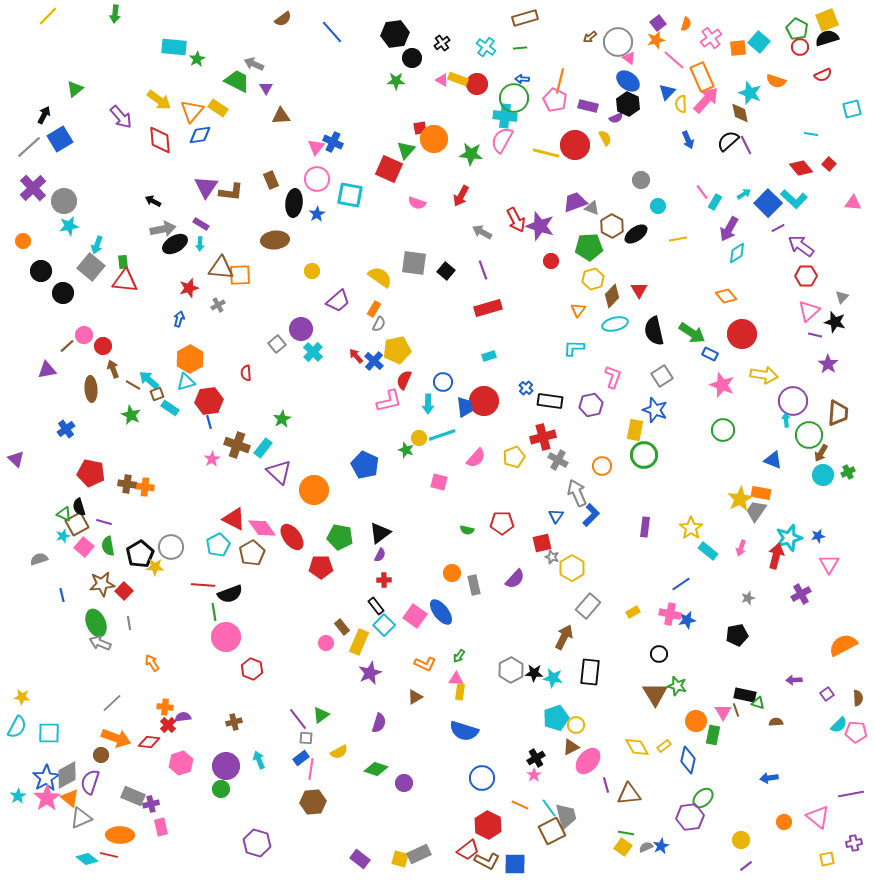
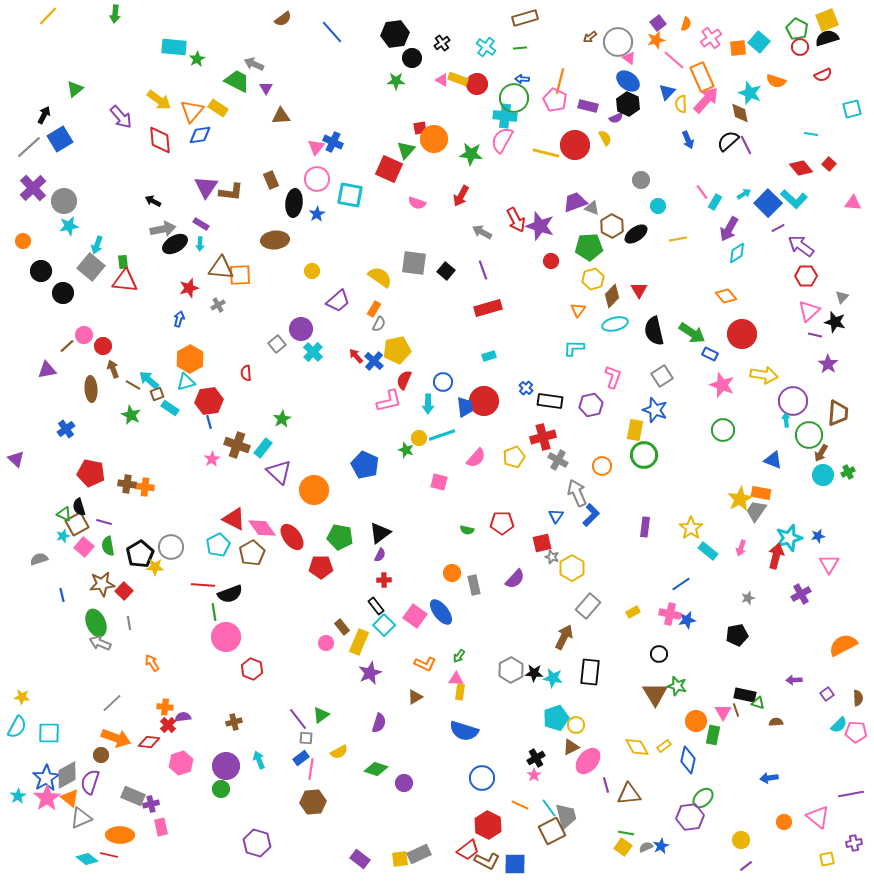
yellow square at (400, 859): rotated 24 degrees counterclockwise
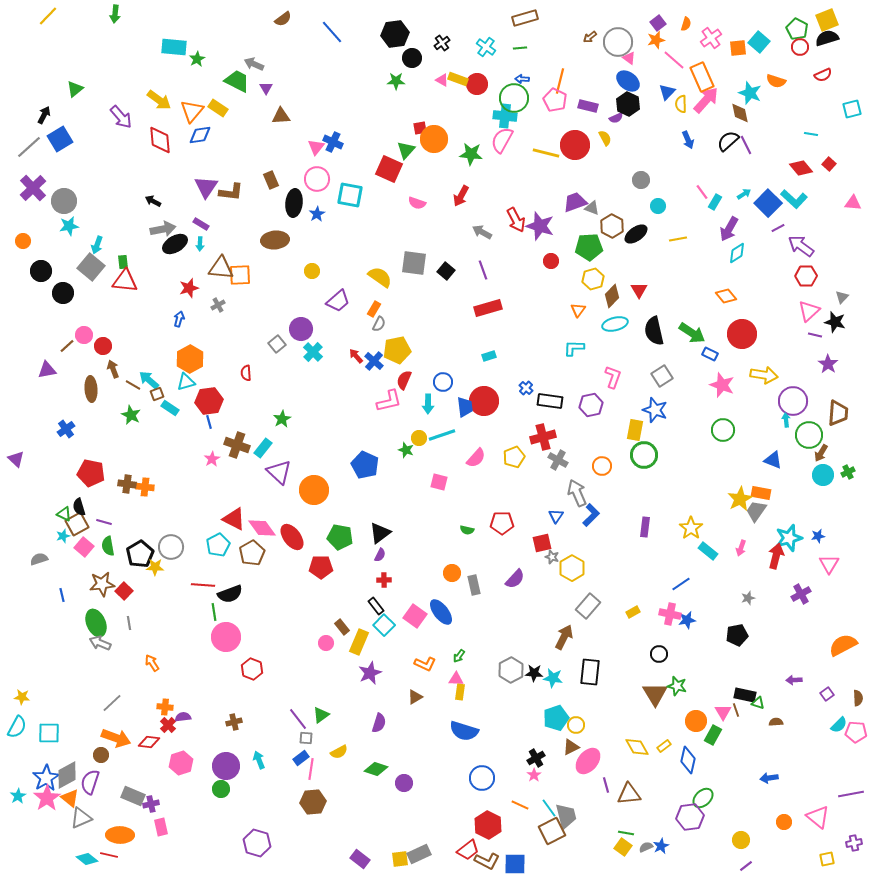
green rectangle at (713, 735): rotated 18 degrees clockwise
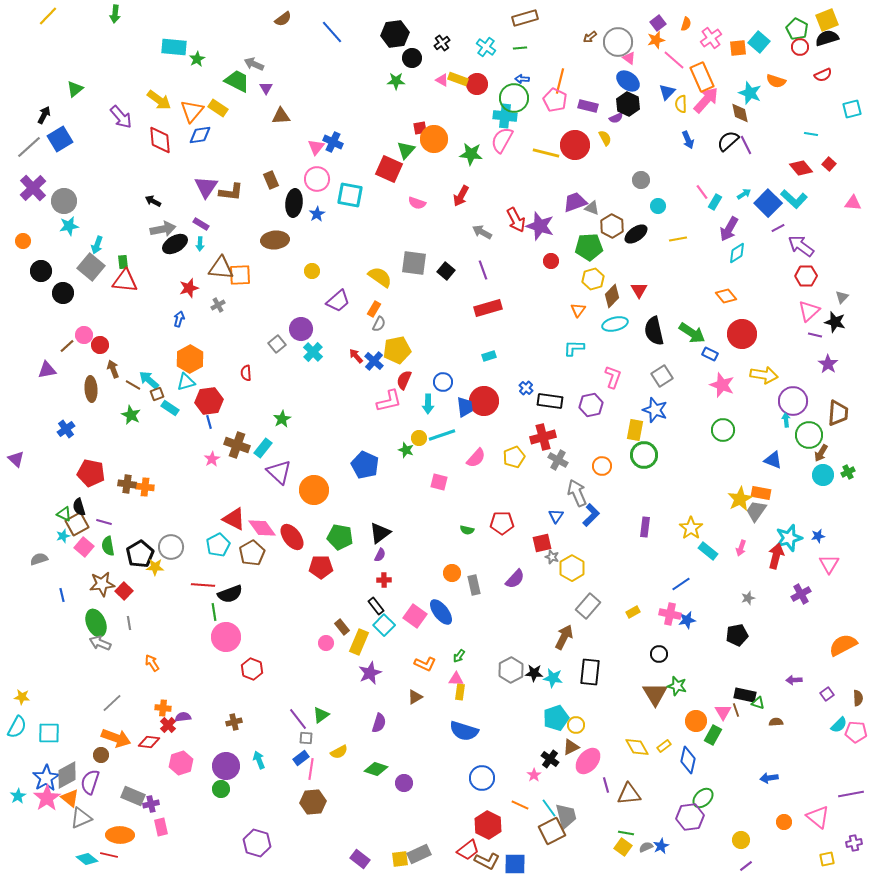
red circle at (103, 346): moved 3 px left, 1 px up
orange cross at (165, 707): moved 2 px left, 1 px down
black cross at (536, 758): moved 14 px right, 1 px down; rotated 24 degrees counterclockwise
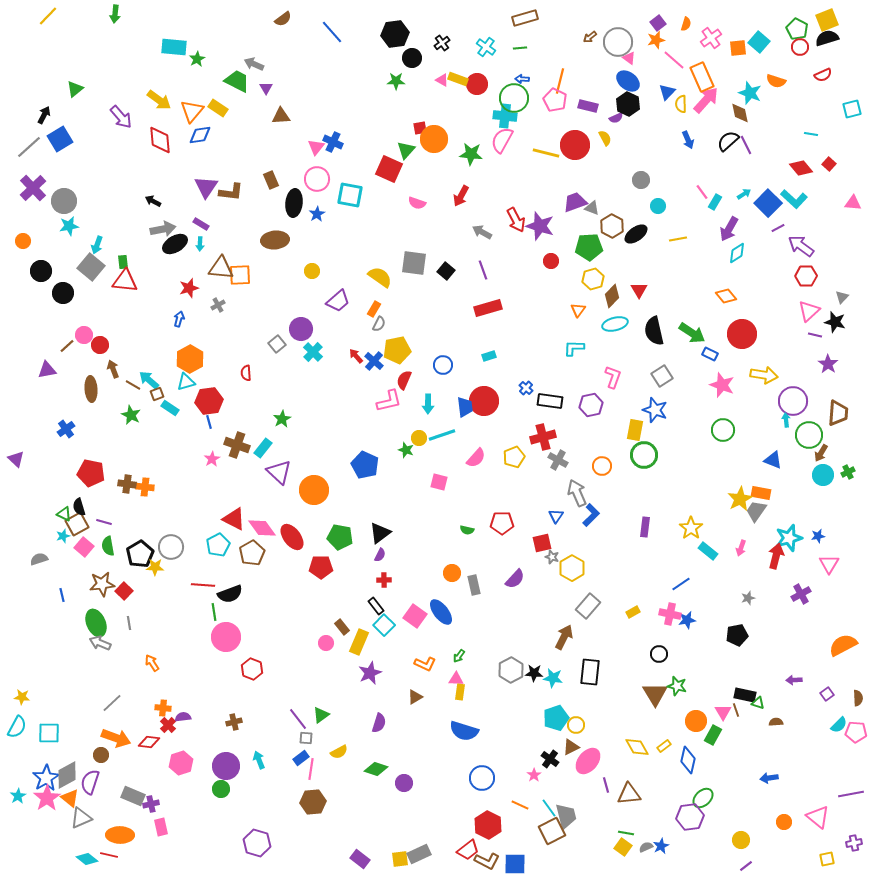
blue circle at (443, 382): moved 17 px up
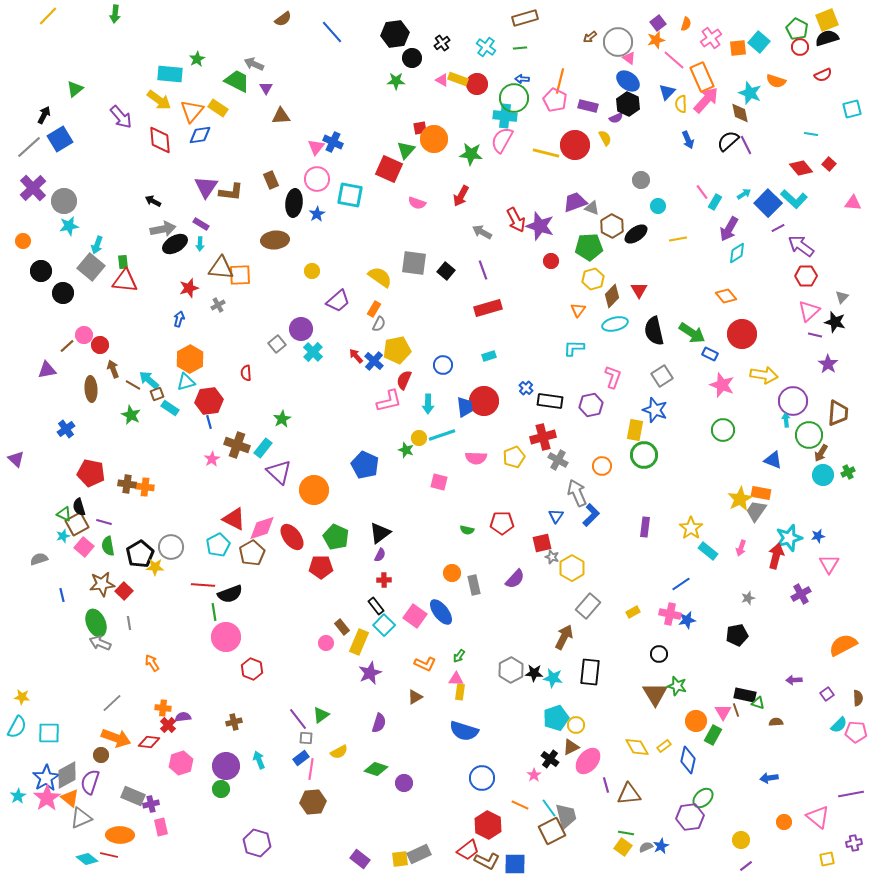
cyan rectangle at (174, 47): moved 4 px left, 27 px down
pink semicircle at (476, 458): rotated 50 degrees clockwise
pink diamond at (262, 528): rotated 72 degrees counterclockwise
green pentagon at (340, 537): moved 4 px left; rotated 15 degrees clockwise
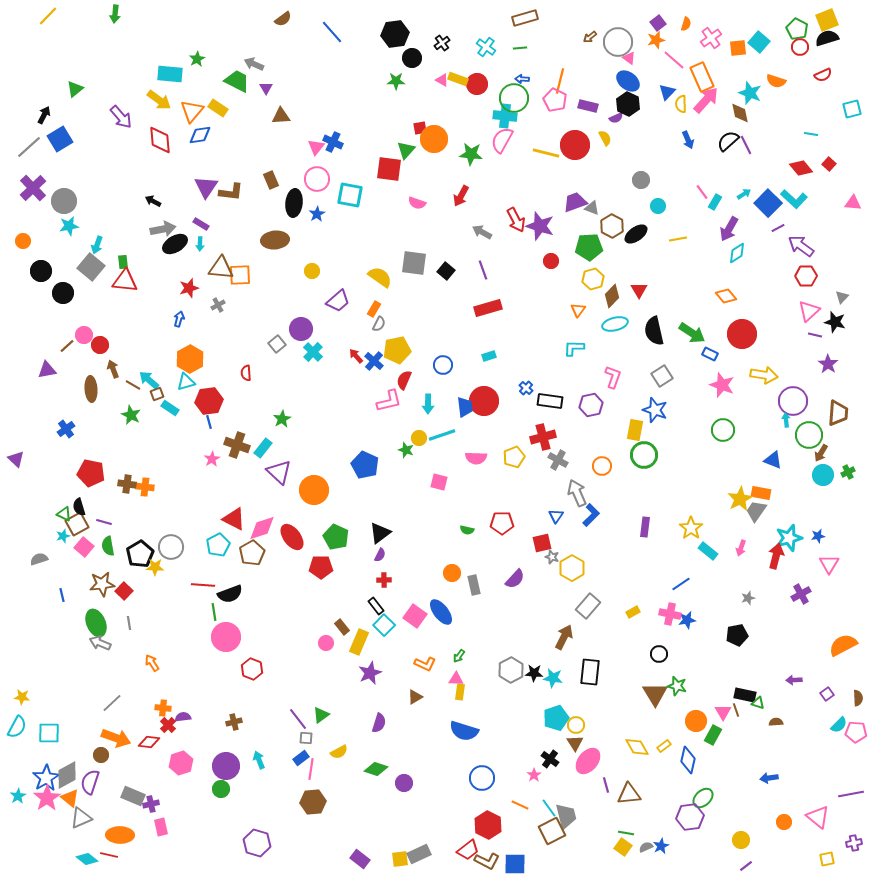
red square at (389, 169): rotated 16 degrees counterclockwise
brown triangle at (571, 747): moved 4 px right, 4 px up; rotated 36 degrees counterclockwise
